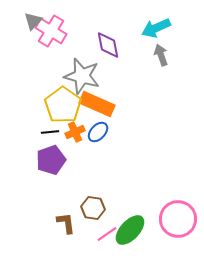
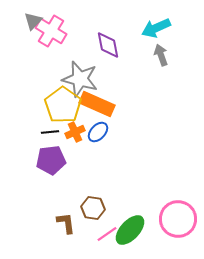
gray star: moved 2 px left, 3 px down
purple pentagon: rotated 12 degrees clockwise
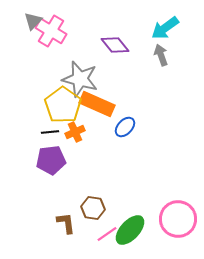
cyan arrow: moved 9 px right; rotated 12 degrees counterclockwise
purple diamond: moved 7 px right; rotated 28 degrees counterclockwise
blue ellipse: moved 27 px right, 5 px up
